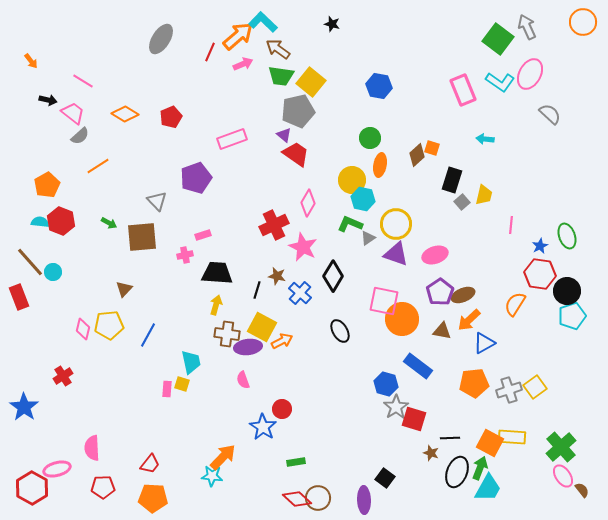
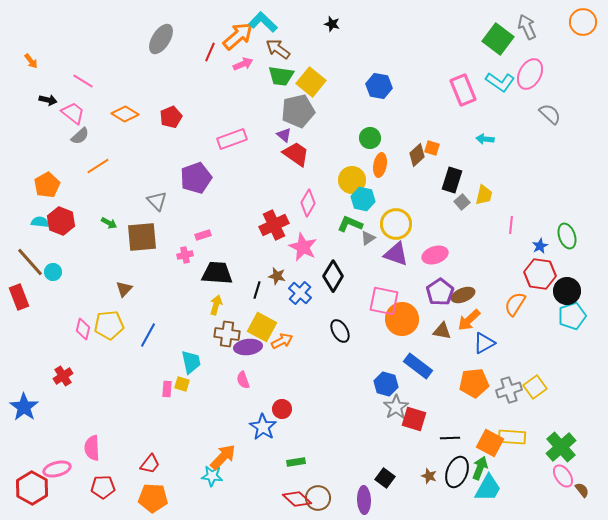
brown star at (431, 453): moved 2 px left, 23 px down
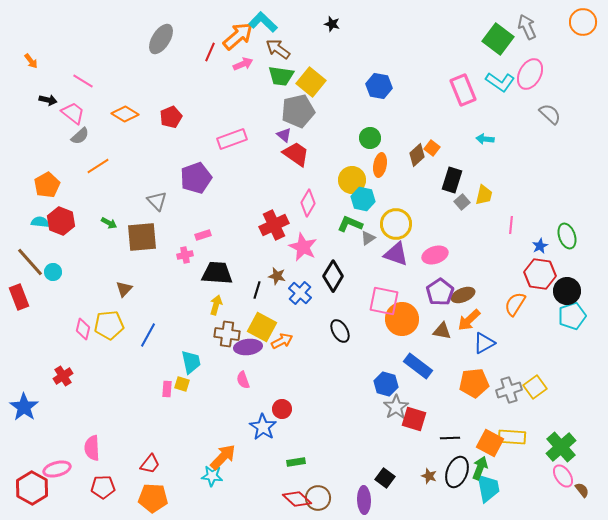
orange square at (432, 148): rotated 21 degrees clockwise
cyan trapezoid at (488, 488): rotated 40 degrees counterclockwise
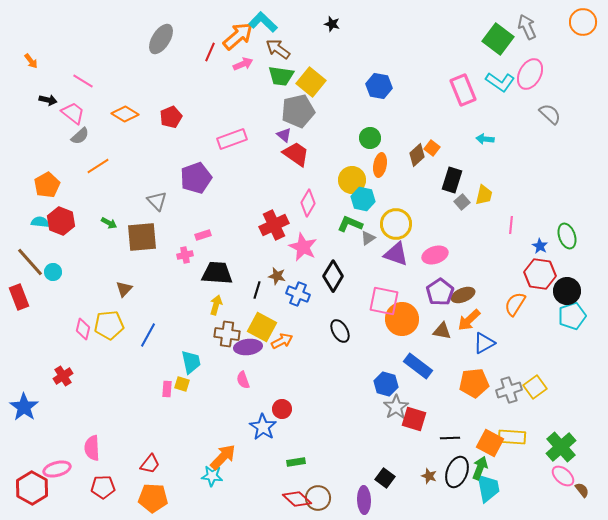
blue star at (540, 246): rotated 14 degrees counterclockwise
blue cross at (300, 293): moved 2 px left, 1 px down; rotated 20 degrees counterclockwise
pink ellipse at (563, 476): rotated 15 degrees counterclockwise
